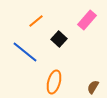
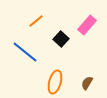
pink rectangle: moved 5 px down
black square: moved 2 px right
orange ellipse: moved 1 px right
brown semicircle: moved 6 px left, 4 px up
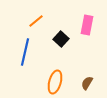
pink rectangle: rotated 30 degrees counterclockwise
blue line: rotated 64 degrees clockwise
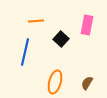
orange line: rotated 35 degrees clockwise
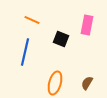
orange line: moved 4 px left, 1 px up; rotated 28 degrees clockwise
black square: rotated 21 degrees counterclockwise
orange ellipse: moved 1 px down
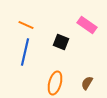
orange line: moved 6 px left, 5 px down
pink rectangle: rotated 66 degrees counterclockwise
black square: moved 3 px down
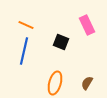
pink rectangle: rotated 30 degrees clockwise
blue line: moved 1 px left, 1 px up
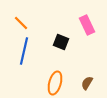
orange line: moved 5 px left, 2 px up; rotated 21 degrees clockwise
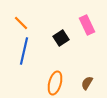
black square: moved 4 px up; rotated 35 degrees clockwise
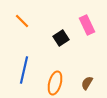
orange line: moved 1 px right, 2 px up
blue line: moved 19 px down
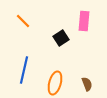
orange line: moved 1 px right
pink rectangle: moved 3 px left, 4 px up; rotated 30 degrees clockwise
brown semicircle: moved 1 px down; rotated 128 degrees clockwise
